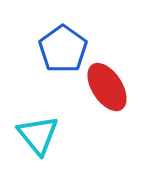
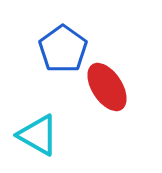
cyan triangle: rotated 21 degrees counterclockwise
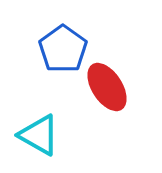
cyan triangle: moved 1 px right
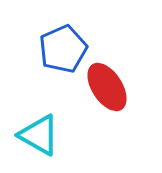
blue pentagon: rotated 12 degrees clockwise
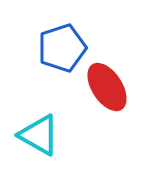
blue pentagon: moved 1 px left, 1 px up; rotated 6 degrees clockwise
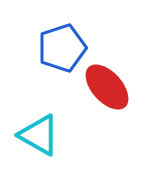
red ellipse: rotated 9 degrees counterclockwise
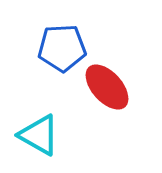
blue pentagon: rotated 15 degrees clockwise
